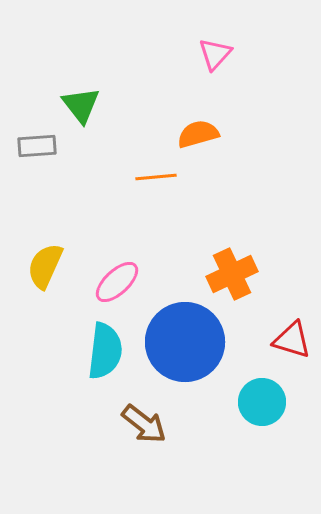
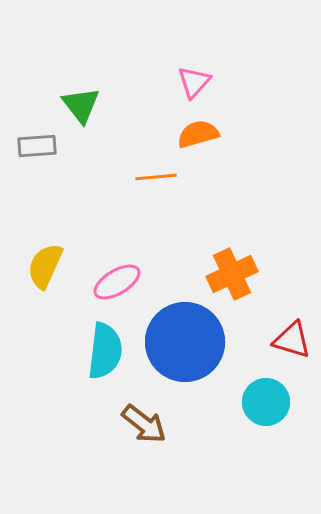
pink triangle: moved 21 px left, 28 px down
pink ellipse: rotated 12 degrees clockwise
cyan circle: moved 4 px right
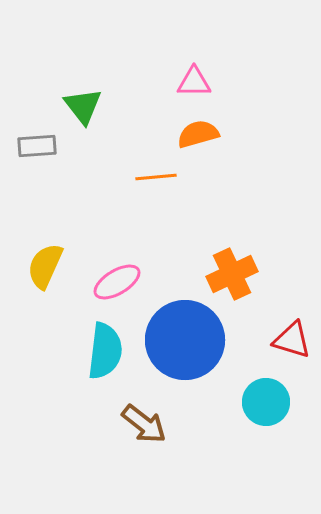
pink triangle: rotated 48 degrees clockwise
green triangle: moved 2 px right, 1 px down
blue circle: moved 2 px up
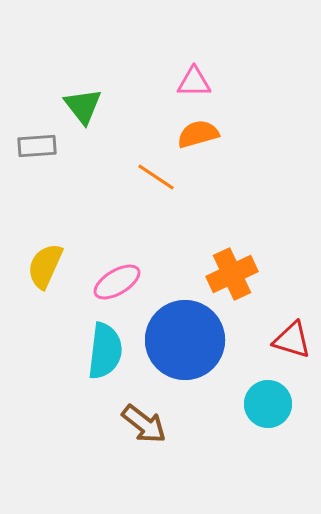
orange line: rotated 39 degrees clockwise
cyan circle: moved 2 px right, 2 px down
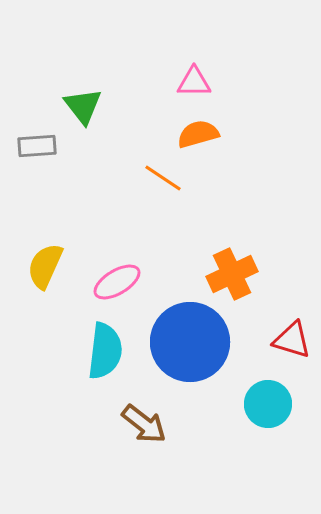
orange line: moved 7 px right, 1 px down
blue circle: moved 5 px right, 2 px down
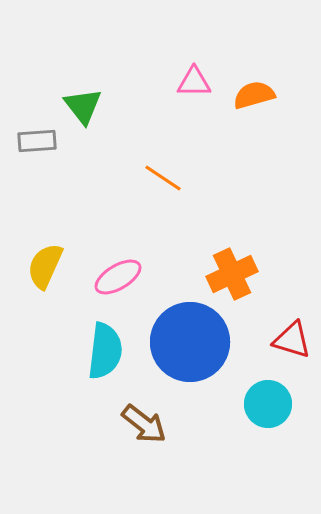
orange semicircle: moved 56 px right, 39 px up
gray rectangle: moved 5 px up
pink ellipse: moved 1 px right, 5 px up
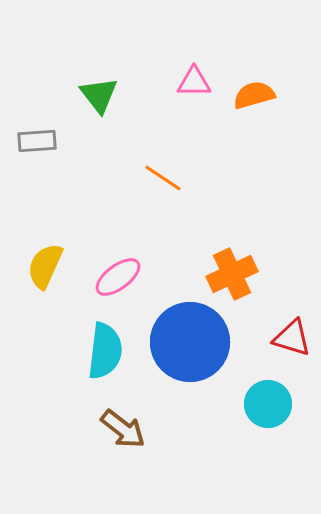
green triangle: moved 16 px right, 11 px up
pink ellipse: rotated 6 degrees counterclockwise
red triangle: moved 2 px up
brown arrow: moved 21 px left, 5 px down
